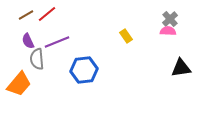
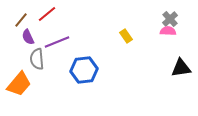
brown line: moved 5 px left, 5 px down; rotated 21 degrees counterclockwise
purple semicircle: moved 4 px up
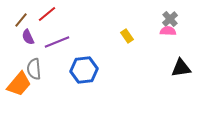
yellow rectangle: moved 1 px right
gray semicircle: moved 3 px left, 10 px down
